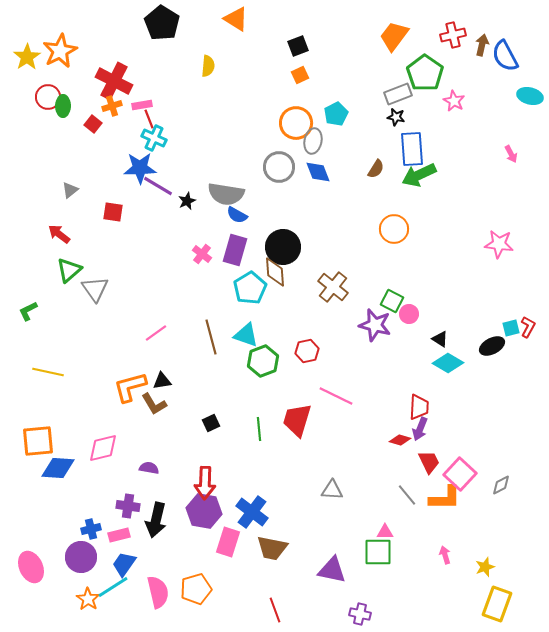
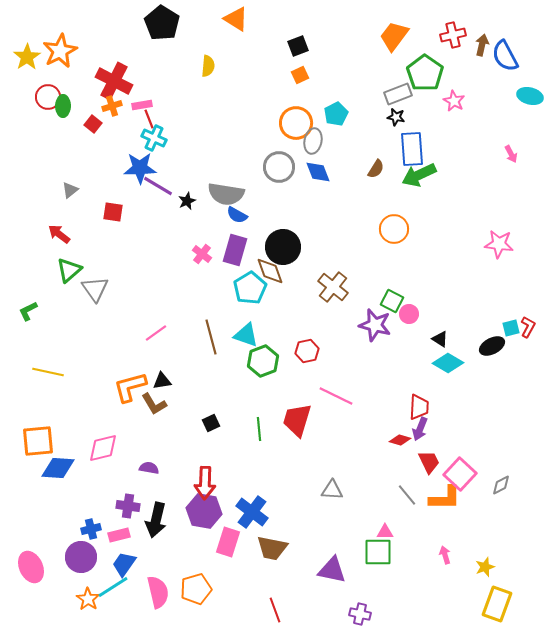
brown diamond at (275, 272): moved 5 px left, 1 px up; rotated 16 degrees counterclockwise
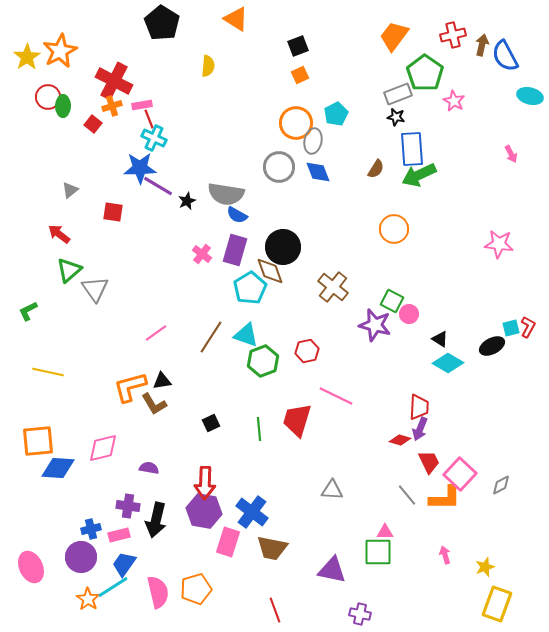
brown line at (211, 337): rotated 48 degrees clockwise
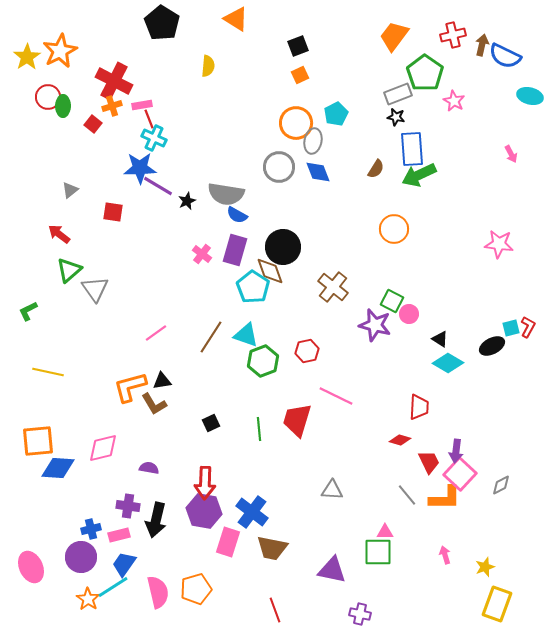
blue semicircle at (505, 56): rotated 36 degrees counterclockwise
cyan pentagon at (250, 288): moved 3 px right, 1 px up; rotated 8 degrees counterclockwise
purple arrow at (420, 429): moved 36 px right, 22 px down; rotated 15 degrees counterclockwise
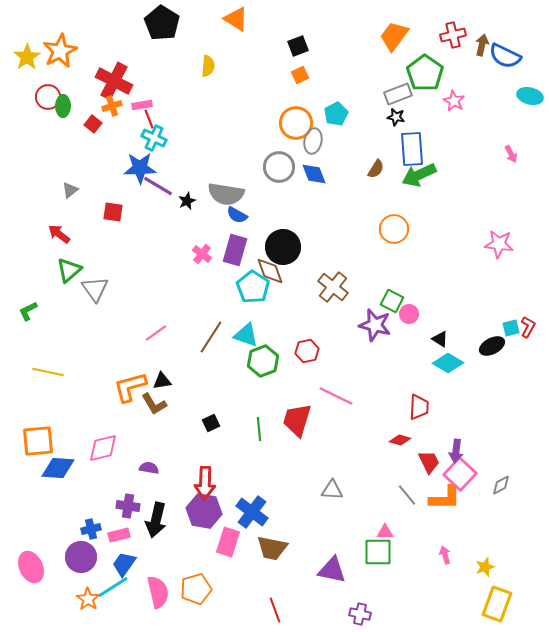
blue diamond at (318, 172): moved 4 px left, 2 px down
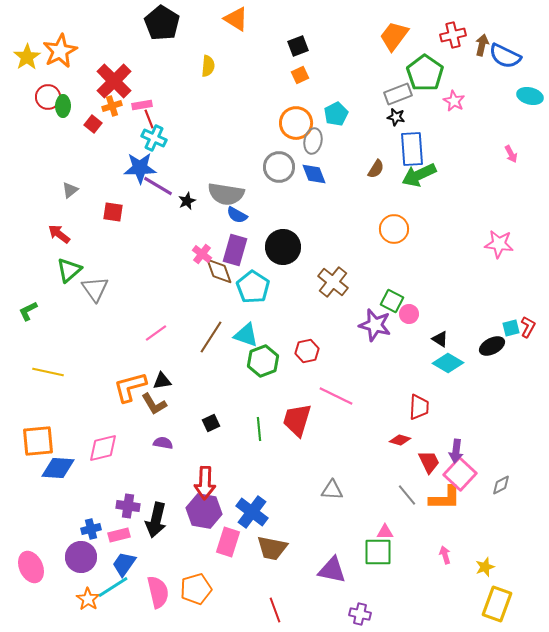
red cross at (114, 81): rotated 18 degrees clockwise
brown diamond at (270, 271): moved 51 px left
brown cross at (333, 287): moved 5 px up
purple semicircle at (149, 468): moved 14 px right, 25 px up
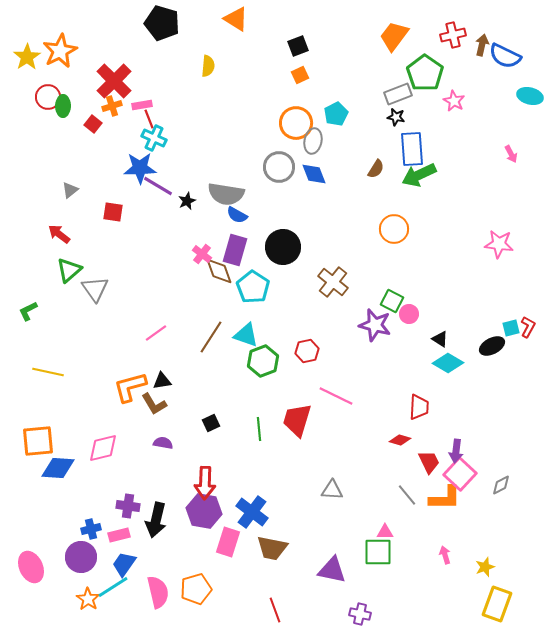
black pentagon at (162, 23): rotated 16 degrees counterclockwise
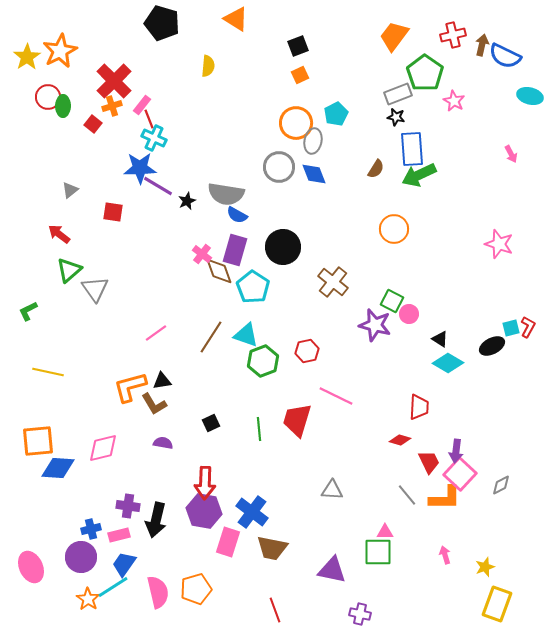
pink rectangle at (142, 105): rotated 42 degrees counterclockwise
pink star at (499, 244): rotated 12 degrees clockwise
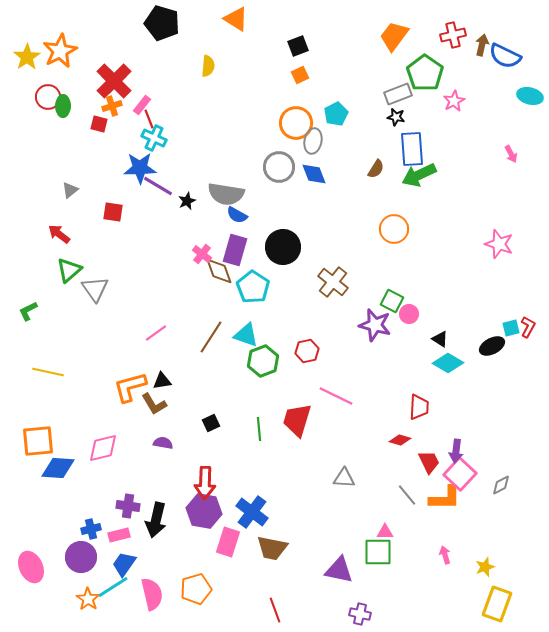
pink star at (454, 101): rotated 15 degrees clockwise
red square at (93, 124): moved 6 px right; rotated 24 degrees counterclockwise
gray triangle at (332, 490): moved 12 px right, 12 px up
purple triangle at (332, 570): moved 7 px right
pink semicircle at (158, 592): moved 6 px left, 2 px down
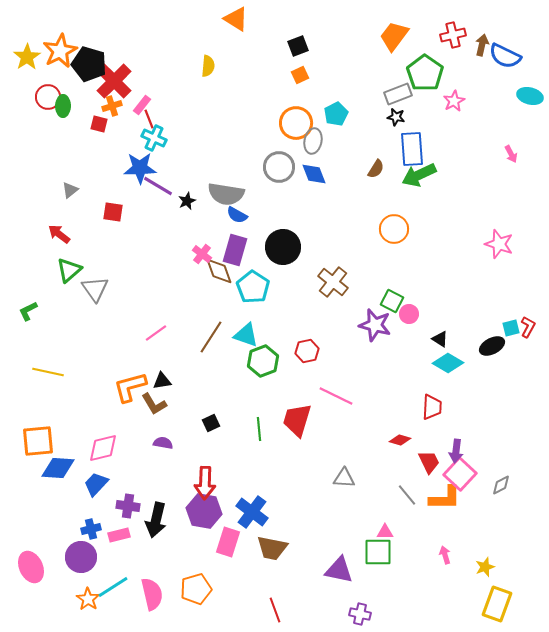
black pentagon at (162, 23): moved 73 px left, 41 px down
red trapezoid at (419, 407): moved 13 px right
blue trapezoid at (124, 564): moved 28 px left, 80 px up; rotated 8 degrees clockwise
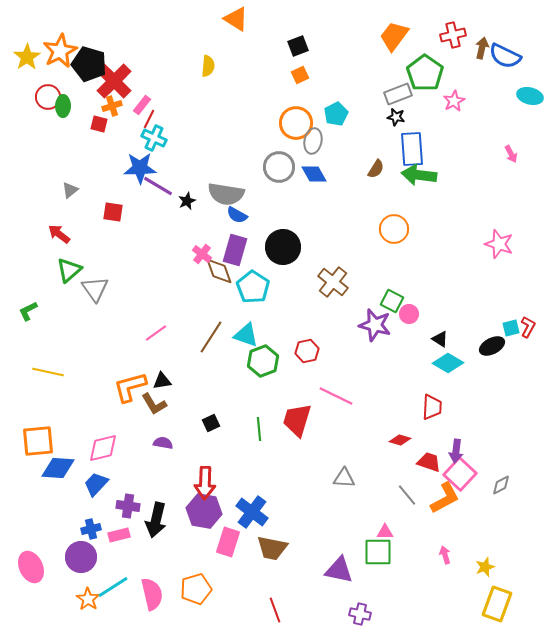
brown arrow at (482, 45): moved 3 px down
red line at (149, 119): rotated 48 degrees clockwise
blue diamond at (314, 174): rotated 8 degrees counterclockwise
green arrow at (419, 175): rotated 32 degrees clockwise
red trapezoid at (429, 462): rotated 45 degrees counterclockwise
orange L-shape at (445, 498): rotated 28 degrees counterclockwise
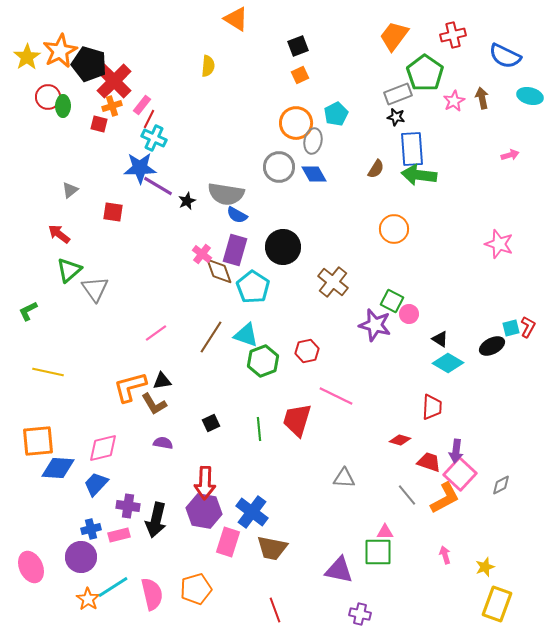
brown arrow at (482, 48): moved 50 px down; rotated 25 degrees counterclockwise
pink arrow at (511, 154): moved 1 px left, 1 px down; rotated 78 degrees counterclockwise
